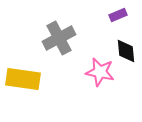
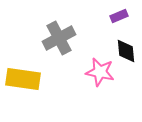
purple rectangle: moved 1 px right, 1 px down
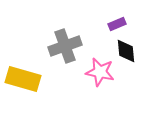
purple rectangle: moved 2 px left, 8 px down
gray cross: moved 6 px right, 8 px down; rotated 8 degrees clockwise
yellow rectangle: rotated 8 degrees clockwise
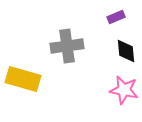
purple rectangle: moved 1 px left, 7 px up
gray cross: moved 2 px right; rotated 12 degrees clockwise
pink star: moved 24 px right, 18 px down
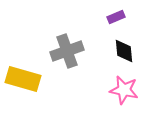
gray cross: moved 5 px down; rotated 12 degrees counterclockwise
black diamond: moved 2 px left
